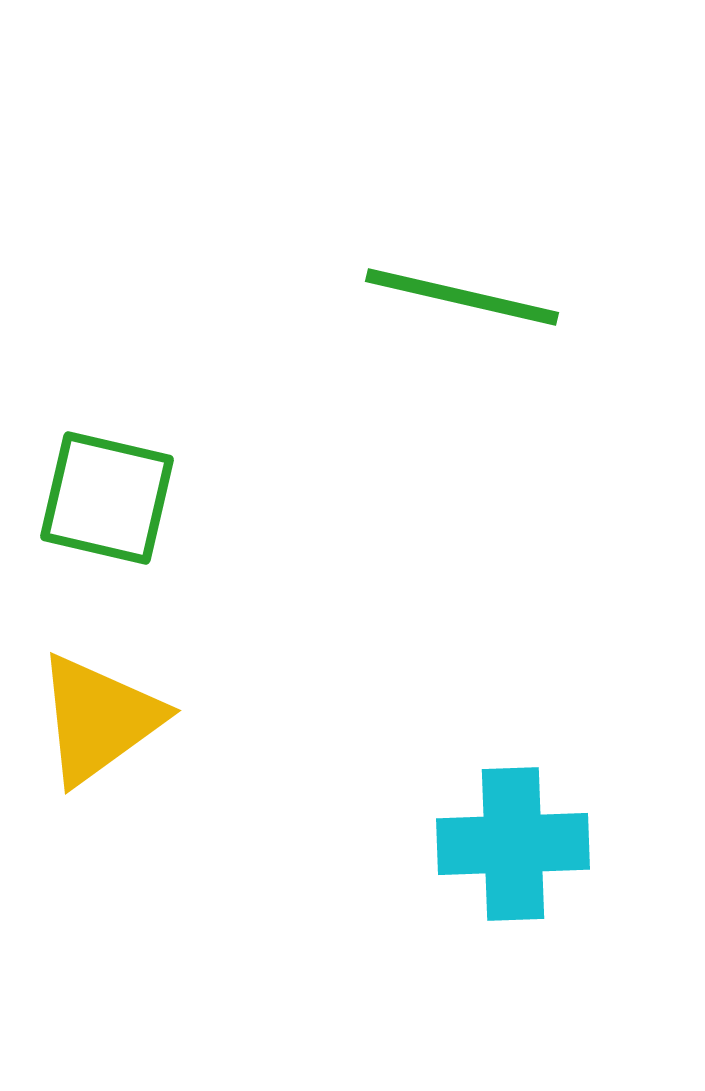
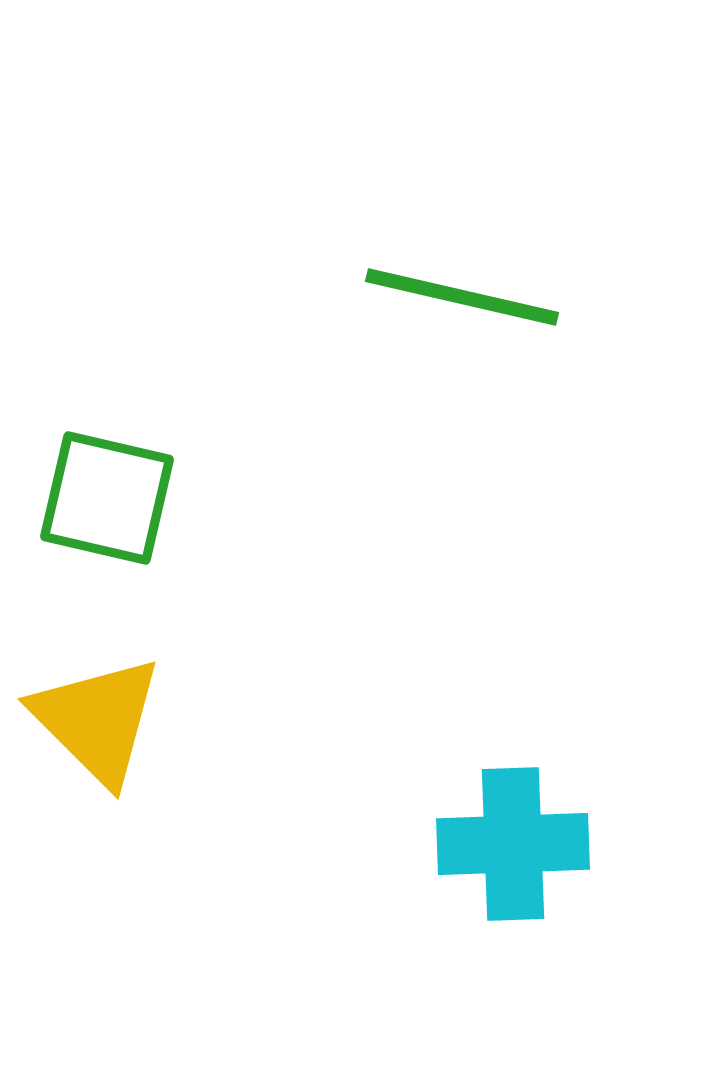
yellow triangle: moved 2 px left, 1 px down; rotated 39 degrees counterclockwise
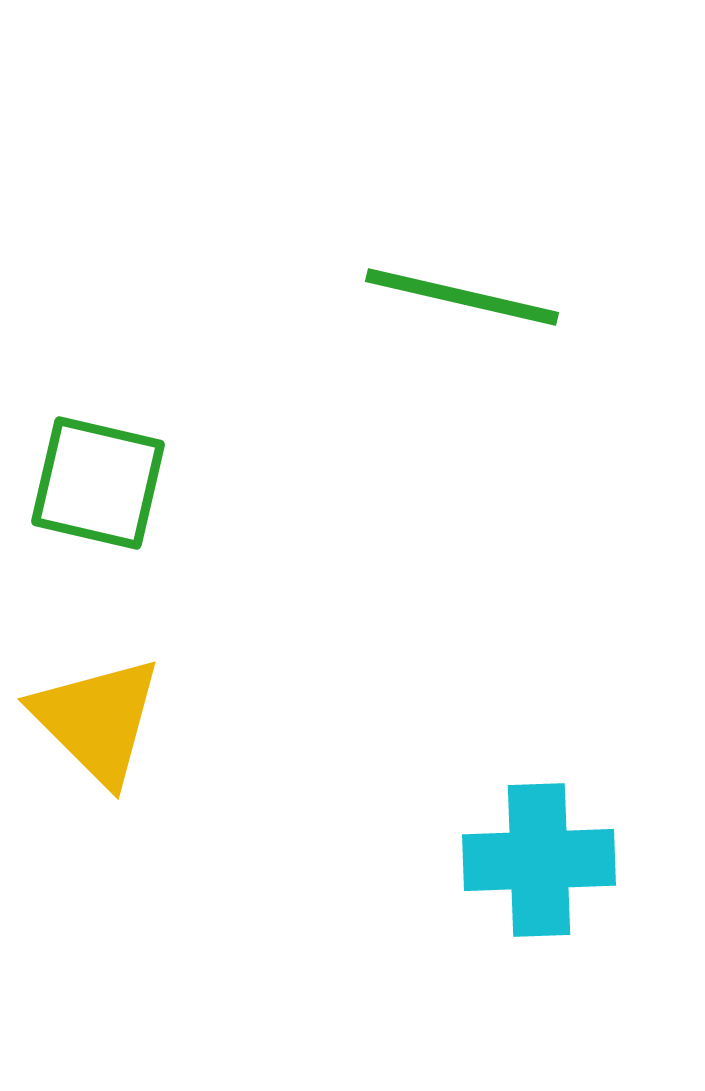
green square: moved 9 px left, 15 px up
cyan cross: moved 26 px right, 16 px down
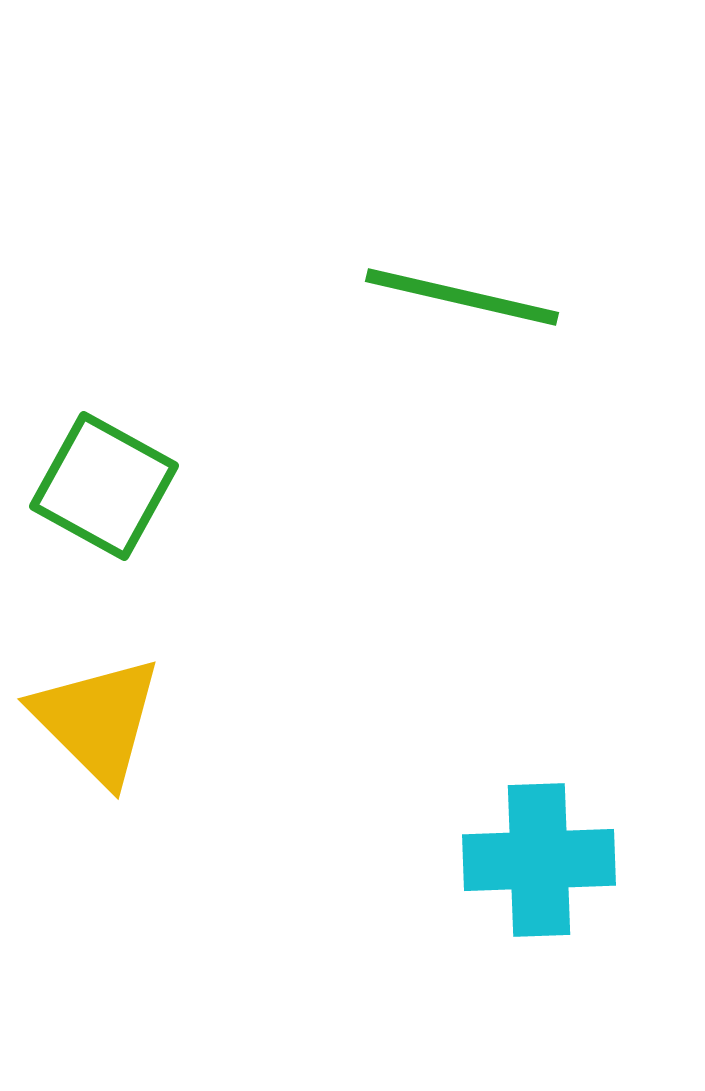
green square: moved 6 px right, 3 px down; rotated 16 degrees clockwise
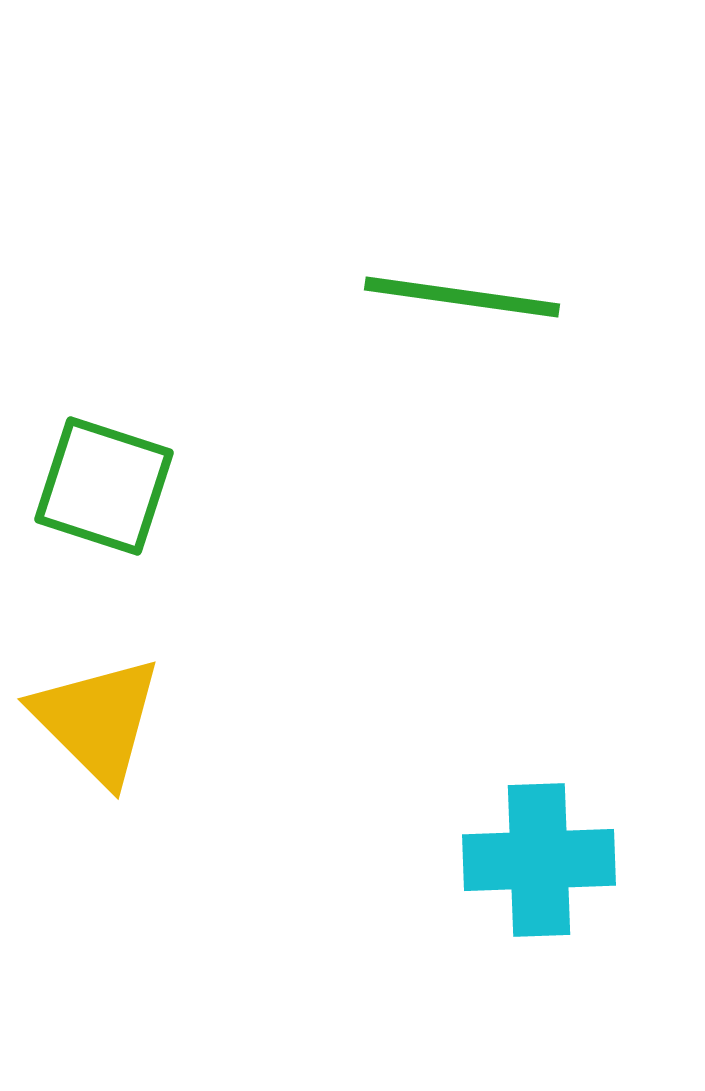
green line: rotated 5 degrees counterclockwise
green square: rotated 11 degrees counterclockwise
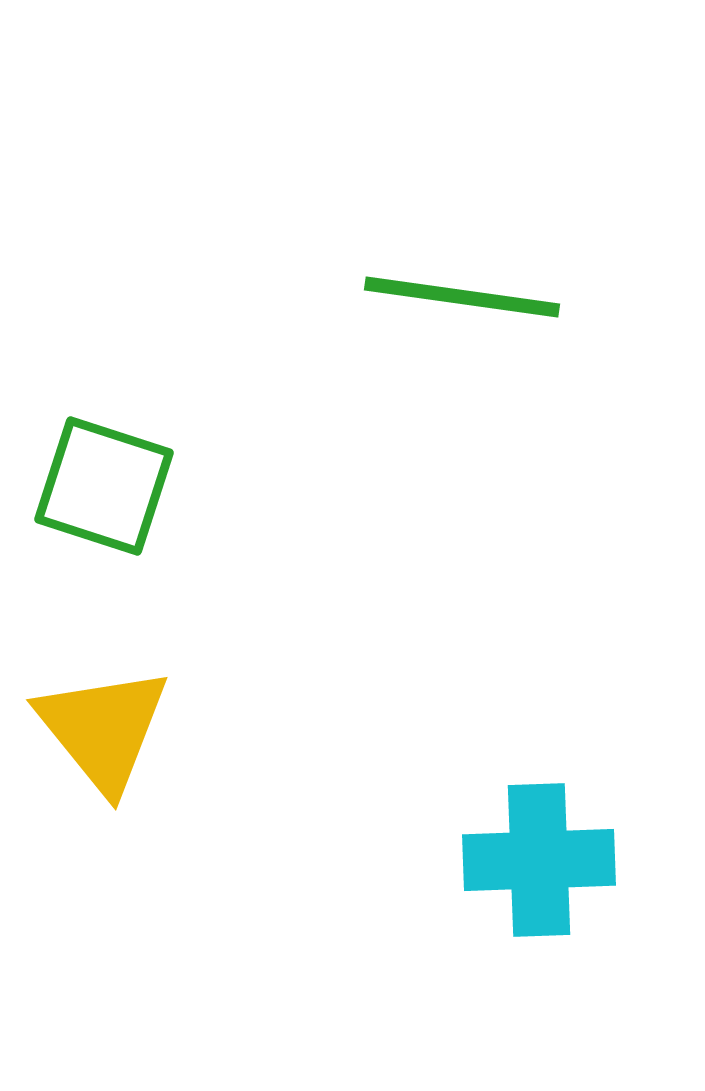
yellow triangle: moved 6 px right, 9 px down; rotated 6 degrees clockwise
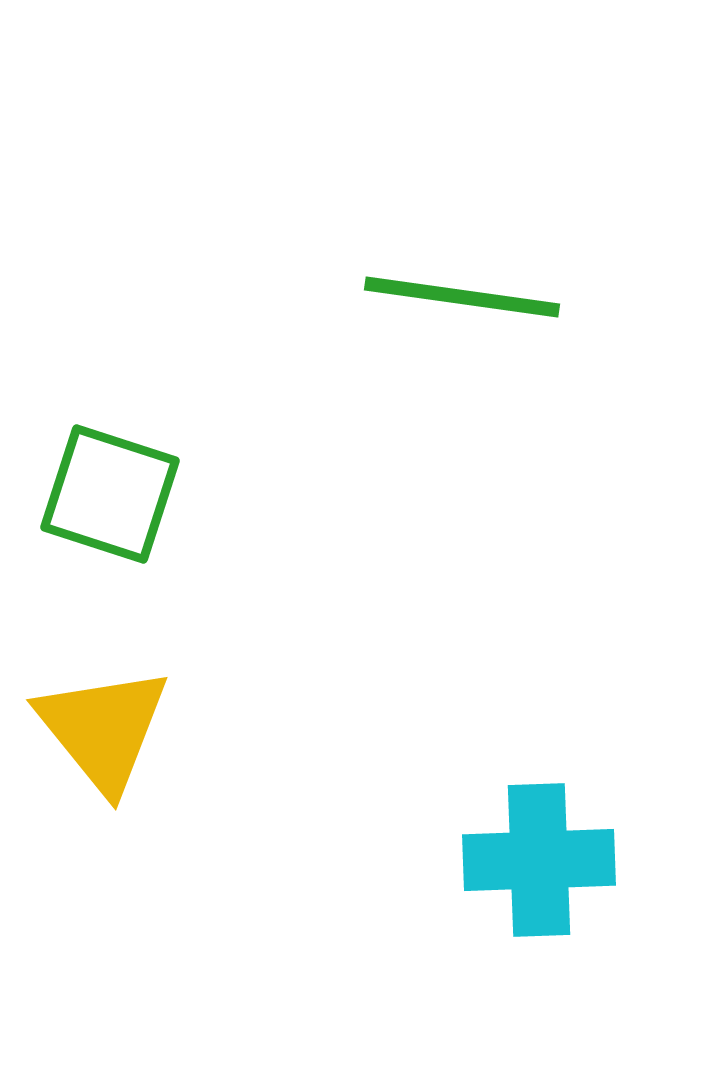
green square: moved 6 px right, 8 px down
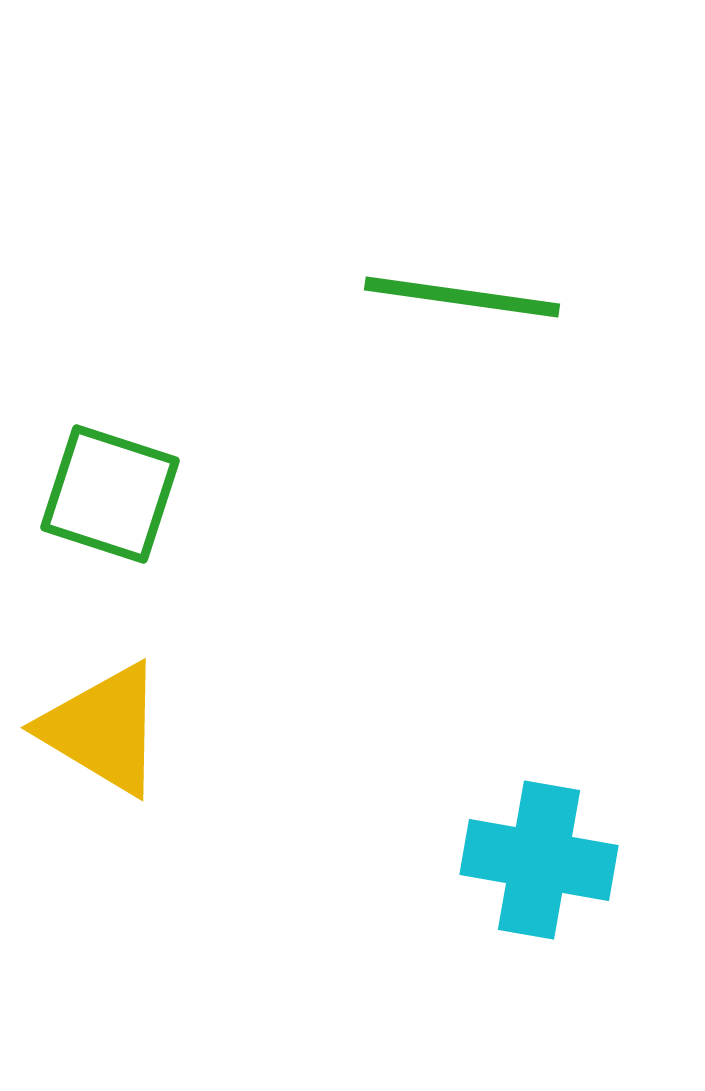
yellow triangle: rotated 20 degrees counterclockwise
cyan cross: rotated 12 degrees clockwise
